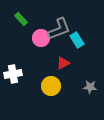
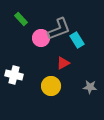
white cross: moved 1 px right, 1 px down; rotated 24 degrees clockwise
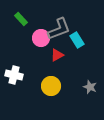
red triangle: moved 6 px left, 8 px up
gray star: rotated 16 degrees clockwise
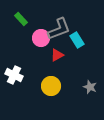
white cross: rotated 12 degrees clockwise
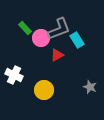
green rectangle: moved 4 px right, 9 px down
yellow circle: moved 7 px left, 4 px down
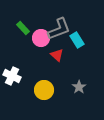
green rectangle: moved 2 px left
red triangle: rotated 48 degrees counterclockwise
white cross: moved 2 px left, 1 px down
gray star: moved 11 px left; rotated 16 degrees clockwise
